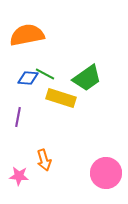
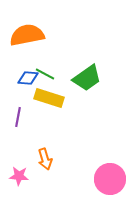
yellow rectangle: moved 12 px left
orange arrow: moved 1 px right, 1 px up
pink circle: moved 4 px right, 6 px down
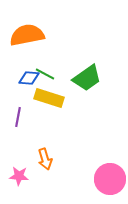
blue diamond: moved 1 px right
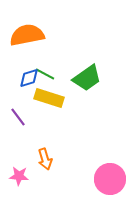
blue diamond: rotated 20 degrees counterclockwise
purple line: rotated 48 degrees counterclockwise
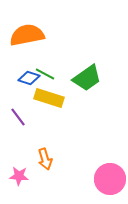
blue diamond: rotated 35 degrees clockwise
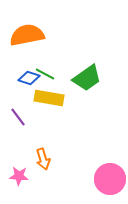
yellow rectangle: rotated 8 degrees counterclockwise
orange arrow: moved 2 px left
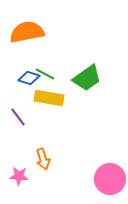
orange semicircle: moved 3 px up
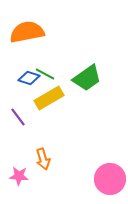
yellow rectangle: rotated 40 degrees counterclockwise
